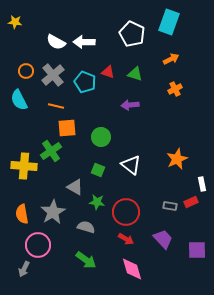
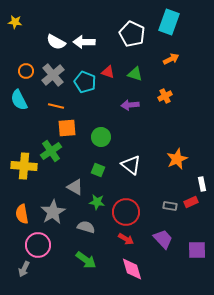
orange cross: moved 10 px left, 7 px down
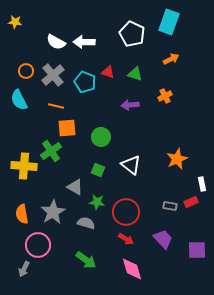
gray semicircle: moved 4 px up
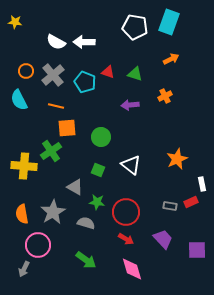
white pentagon: moved 3 px right, 7 px up; rotated 15 degrees counterclockwise
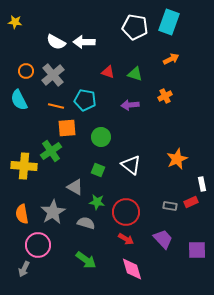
cyan pentagon: moved 18 px down; rotated 10 degrees counterclockwise
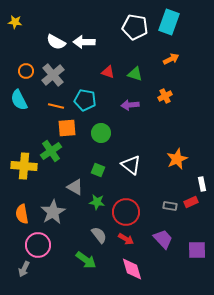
green circle: moved 4 px up
gray semicircle: moved 13 px right, 12 px down; rotated 36 degrees clockwise
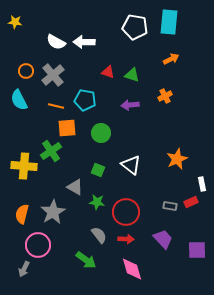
cyan rectangle: rotated 15 degrees counterclockwise
green triangle: moved 3 px left, 1 px down
orange semicircle: rotated 24 degrees clockwise
red arrow: rotated 28 degrees counterclockwise
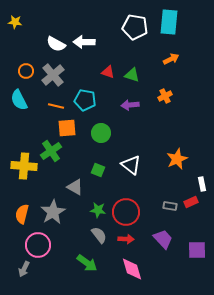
white semicircle: moved 2 px down
green star: moved 1 px right, 8 px down
green arrow: moved 1 px right, 3 px down
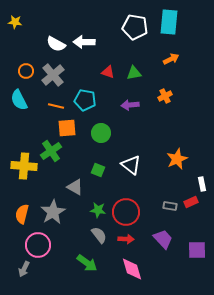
green triangle: moved 2 px right, 2 px up; rotated 28 degrees counterclockwise
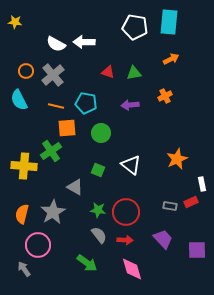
cyan pentagon: moved 1 px right, 3 px down
red arrow: moved 1 px left, 1 px down
gray arrow: rotated 119 degrees clockwise
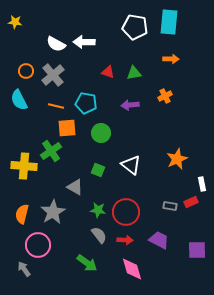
orange arrow: rotated 28 degrees clockwise
purple trapezoid: moved 4 px left, 1 px down; rotated 20 degrees counterclockwise
